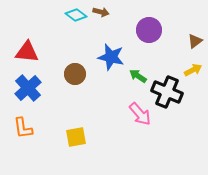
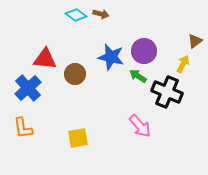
brown arrow: moved 2 px down
purple circle: moved 5 px left, 21 px down
red triangle: moved 18 px right, 7 px down
yellow arrow: moved 10 px left, 6 px up; rotated 36 degrees counterclockwise
pink arrow: moved 12 px down
yellow square: moved 2 px right, 1 px down
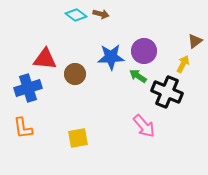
blue star: rotated 16 degrees counterclockwise
blue cross: rotated 24 degrees clockwise
pink arrow: moved 4 px right
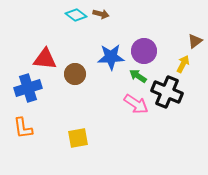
pink arrow: moved 8 px left, 22 px up; rotated 15 degrees counterclockwise
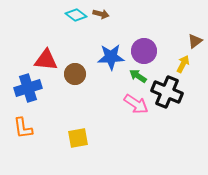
red triangle: moved 1 px right, 1 px down
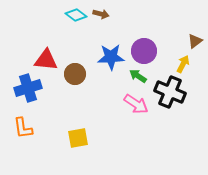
black cross: moved 3 px right
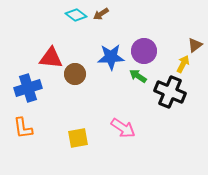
brown arrow: rotated 133 degrees clockwise
brown triangle: moved 4 px down
red triangle: moved 5 px right, 2 px up
pink arrow: moved 13 px left, 24 px down
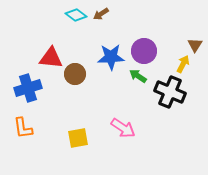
brown triangle: rotated 21 degrees counterclockwise
